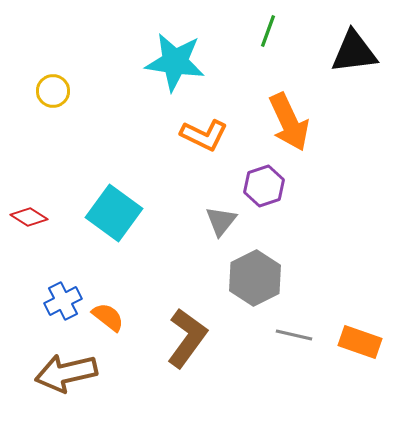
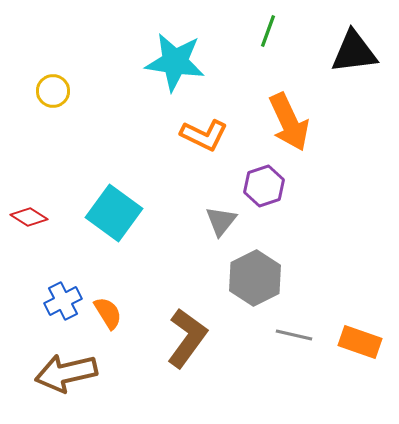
orange semicircle: moved 4 px up; rotated 20 degrees clockwise
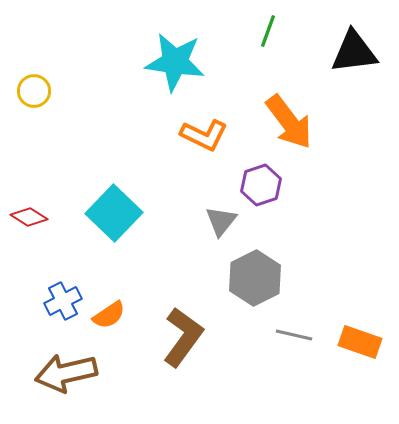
yellow circle: moved 19 px left
orange arrow: rotated 12 degrees counterclockwise
purple hexagon: moved 3 px left, 1 px up
cyan square: rotated 8 degrees clockwise
orange semicircle: moved 1 px right, 2 px down; rotated 88 degrees clockwise
brown L-shape: moved 4 px left, 1 px up
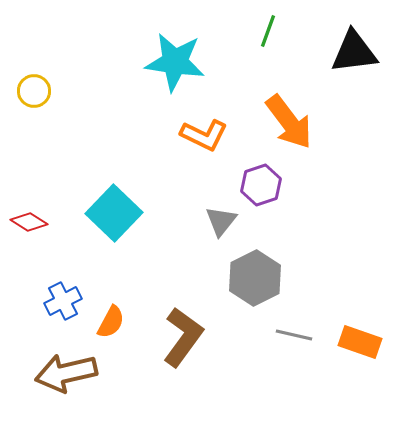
red diamond: moved 5 px down
orange semicircle: moved 2 px right, 7 px down; rotated 28 degrees counterclockwise
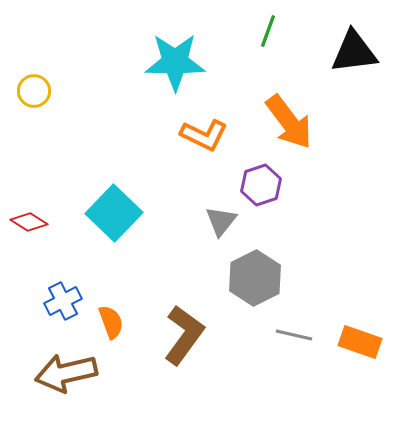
cyan star: rotated 8 degrees counterclockwise
orange semicircle: rotated 48 degrees counterclockwise
brown L-shape: moved 1 px right, 2 px up
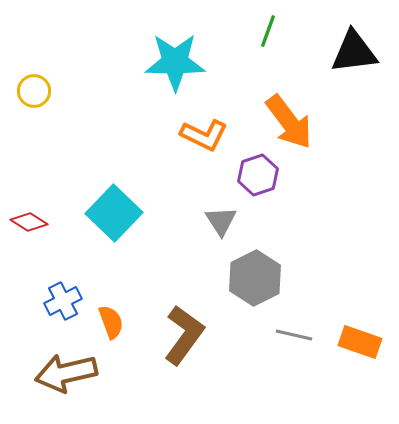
purple hexagon: moved 3 px left, 10 px up
gray triangle: rotated 12 degrees counterclockwise
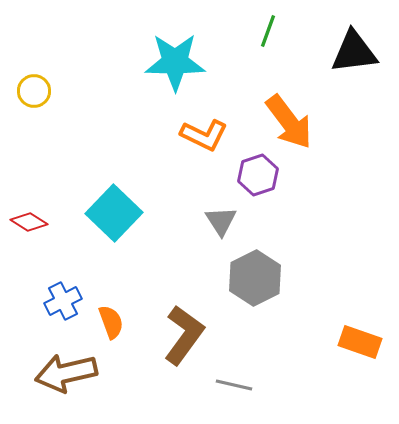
gray line: moved 60 px left, 50 px down
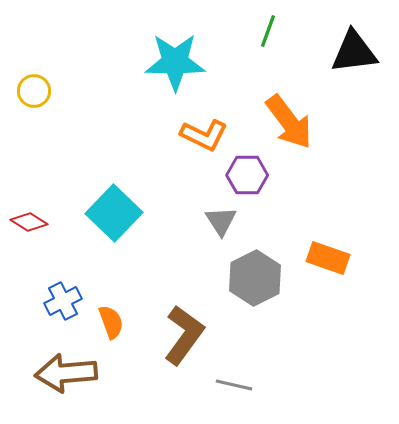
purple hexagon: moved 11 px left; rotated 18 degrees clockwise
orange rectangle: moved 32 px left, 84 px up
brown arrow: rotated 8 degrees clockwise
